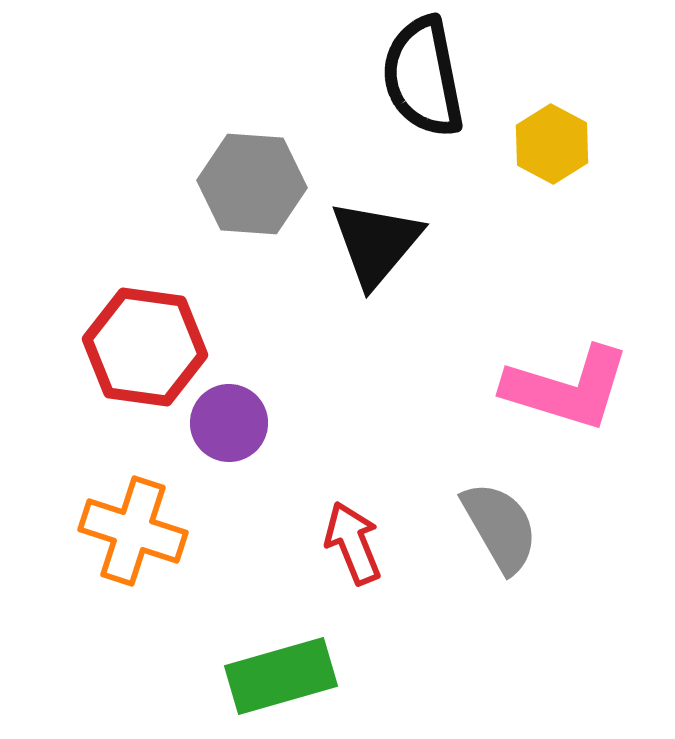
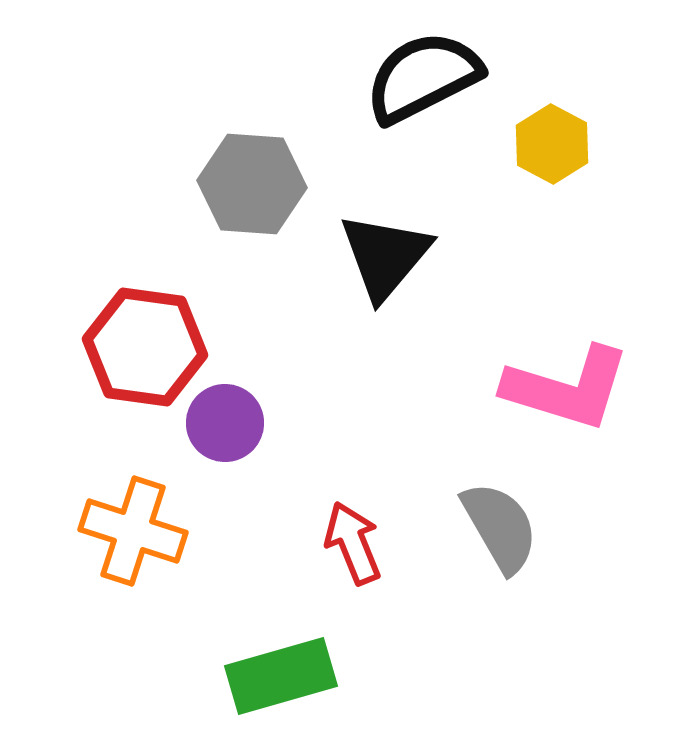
black semicircle: rotated 74 degrees clockwise
black triangle: moved 9 px right, 13 px down
purple circle: moved 4 px left
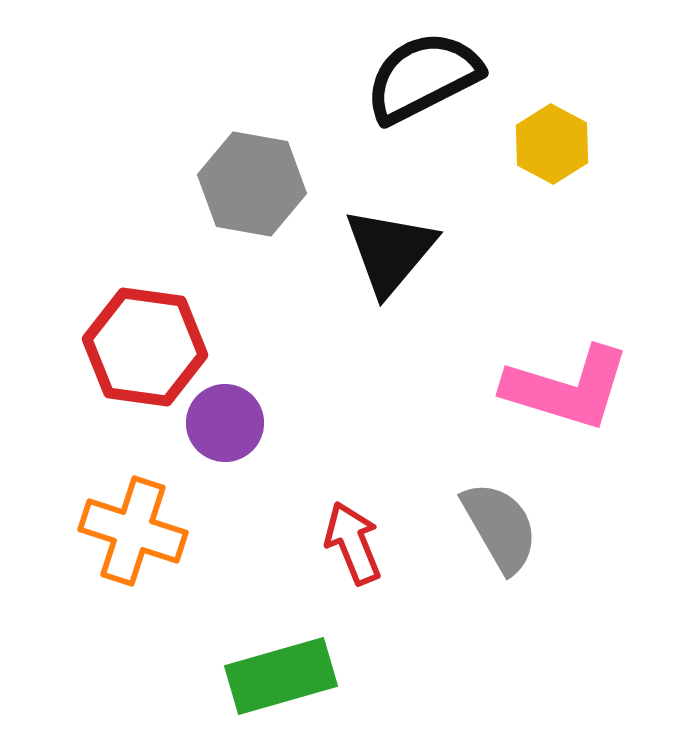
gray hexagon: rotated 6 degrees clockwise
black triangle: moved 5 px right, 5 px up
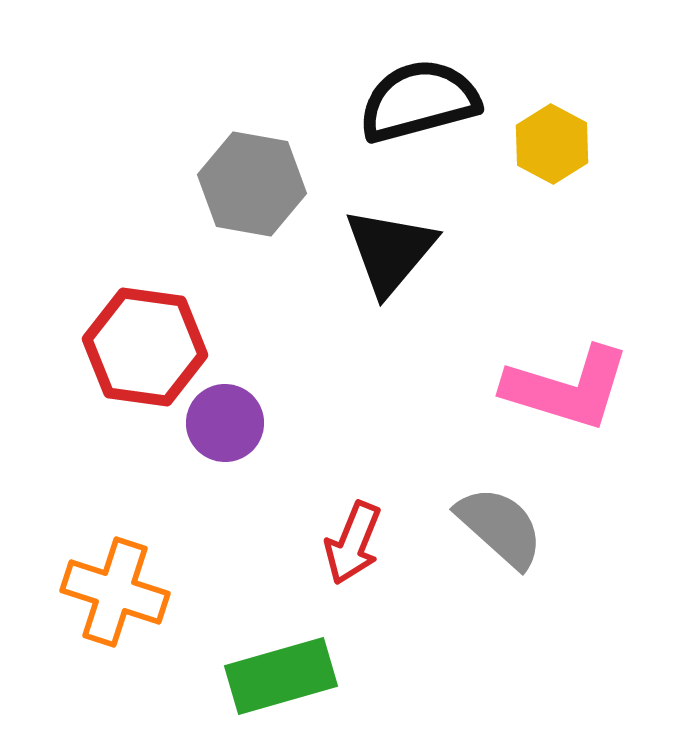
black semicircle: moved 4 px left, 24 px down; rotated 12 degrees clockwise
gray semicircle: rotated 18 degrees counterclockwise
orange cross: moved 18 px left, 61 px down
red arrow: rotated 136 degrees counterclockwise
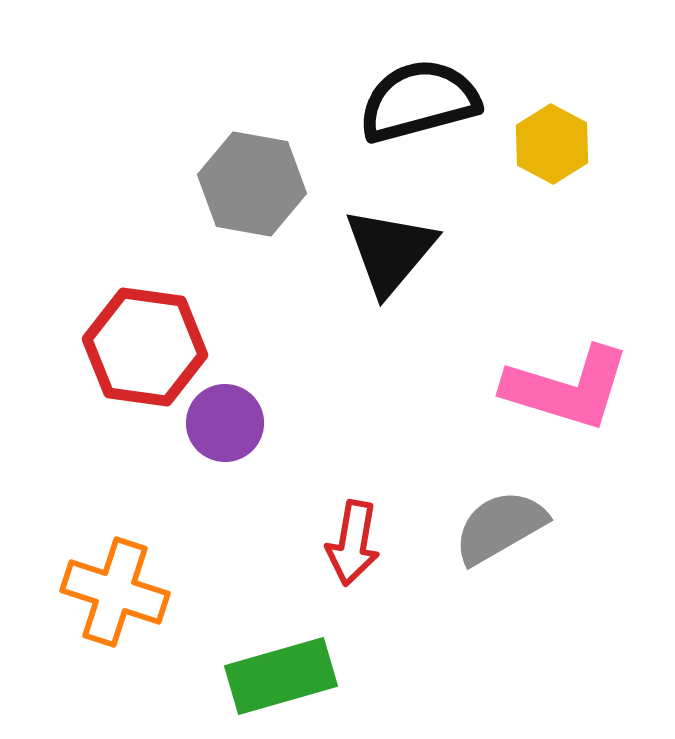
gray semicircle: rotated 72 degrees counterclockwise
red arrow: rotated 12 degrees counterclockwise
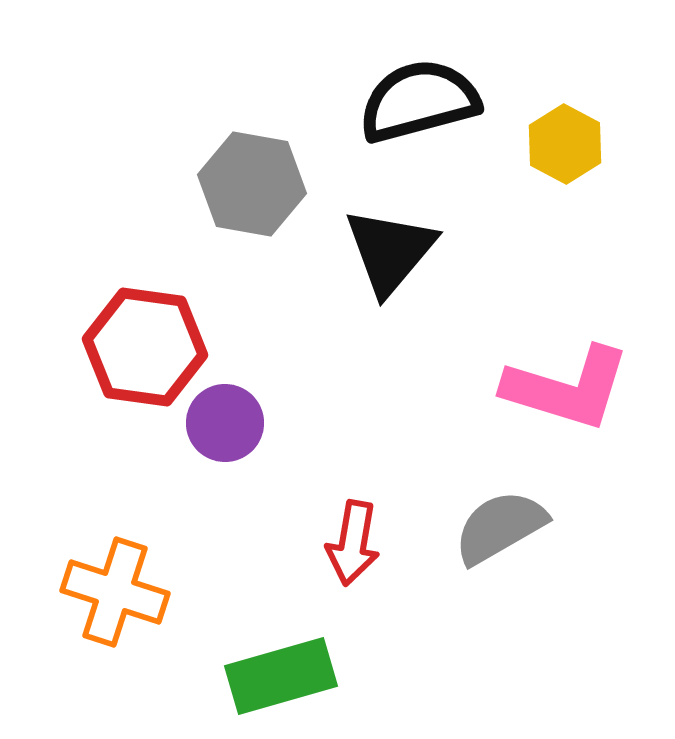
yellow hexagon: moved 13 px right
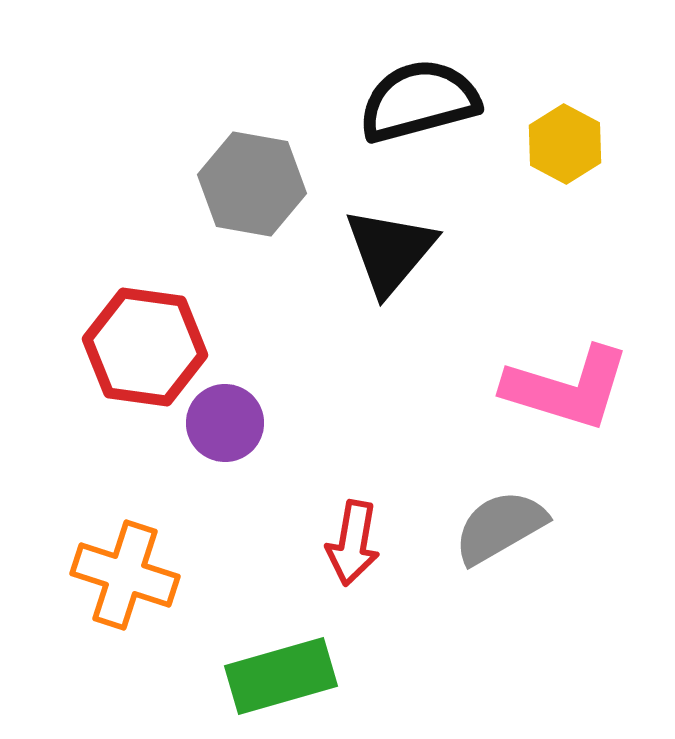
orange cross: moved 10 px right, 17 px up
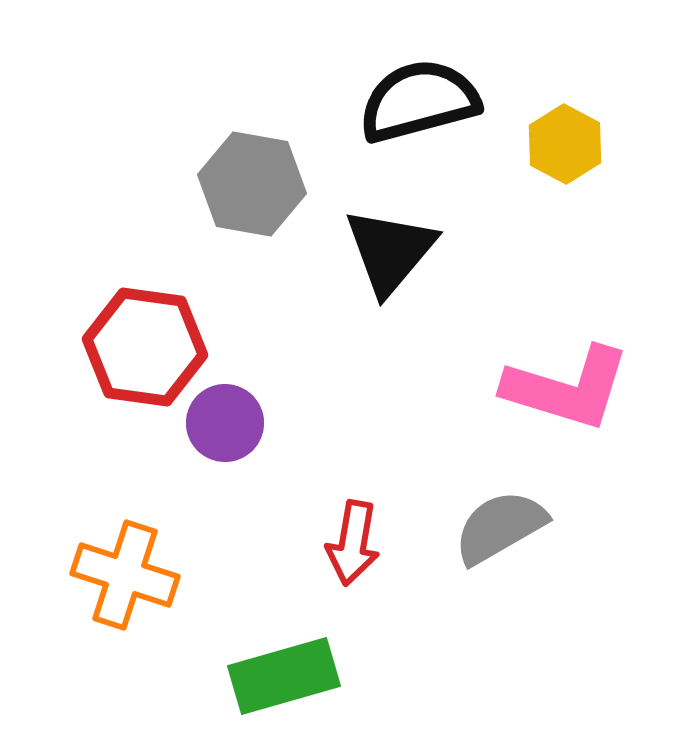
green rectangle: moved 3 px right
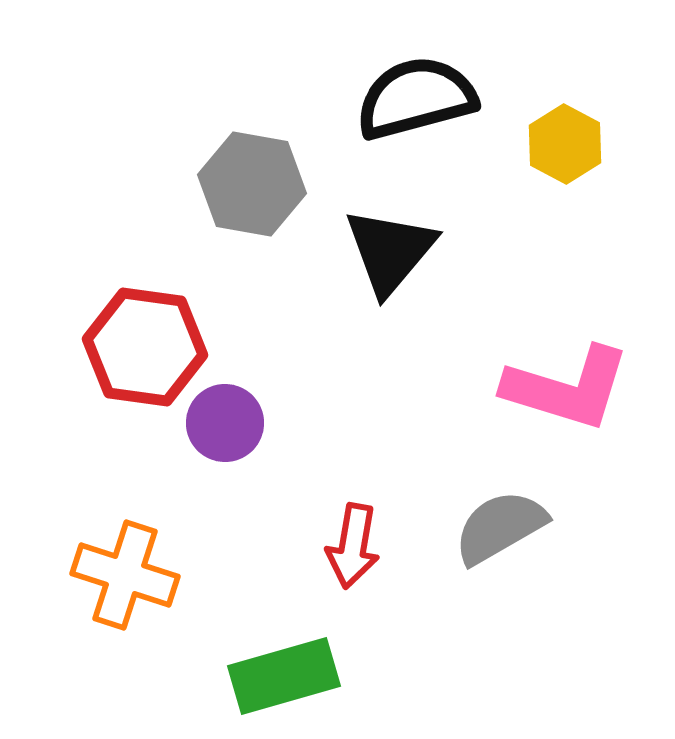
black semicircle: moved 3 px left, 3 px up
red arrow: moved 3 px down
